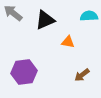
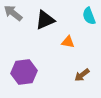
cyan semicircle: rotated 108 degrees counterclockwise
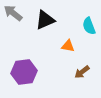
cyan semicircle: moved 10 px down
orange triangle: moved 4 px down
brown arrow: moved 3 px up
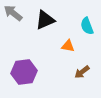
cyan semicircle: moved 2 px left
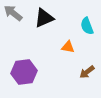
black triangle: moved 1 px left, 2 px up
orange triangle: moved 1 px down
brown arrow: moved 5 px right
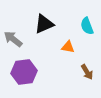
gray arrow: moved 26 px down
black triangle: moved 6 px down
brown arrow: rotated 84 degrees counterclockwise
